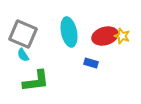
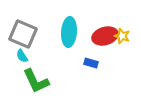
cyan ellipse: rotated 16 degrees clockwise
cyan semicircle: moved 1 px left, 1 px down
green L-shape: rotated 72 degrees clockwise
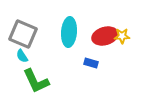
yellow star: rotated 21 degrees counterclockwise
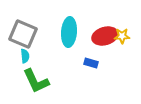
cyan semicircle: moved 3 px right; rotated 152 degrees counterclockwise
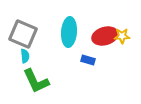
blue rectangle: moved 3 px left, 3 px up
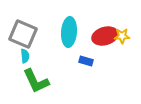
blue rectangle: moved 2 px left, 1 px down
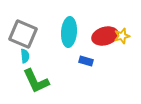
yellow star: rotated 14 degrees counterclockwise
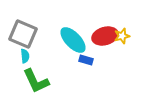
cyan ellipse: moved 4 px right, 8 px down; rotated 48 degrees counterclockwise
blue rectangle: moved 1 px up
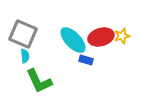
red ellipse: moved 4 px left, 1 px down
green L-shape: moved 3 px right
